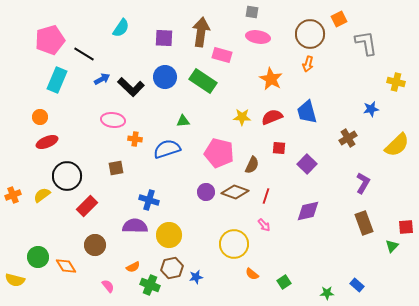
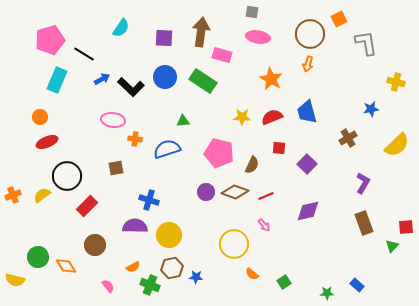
red line at (266, 196): rotated 49 degrees clockwise
blue star at (196, 277): rotated 16 degrees clockwise
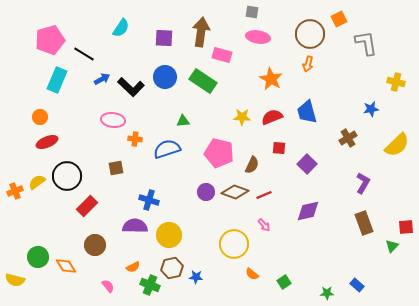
orange cross at (13, 195): moved 2 px right, 4 px up
yellow semicircle at (42, 195): moved 5 px left, 13 px up
red line at (266, 196): moved 2 px left, 1 px up
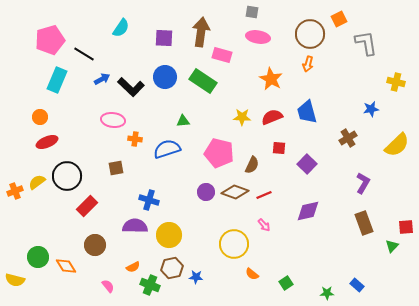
green square at (284, 282): moved 2 px right, 1 px down
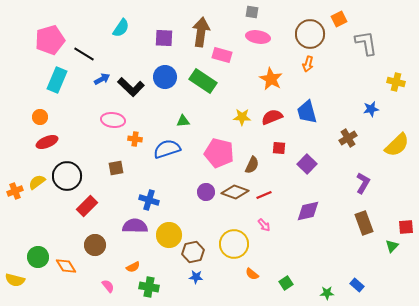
brown hexagon at (172, 268): moved 21 px right, 16 px up
green cross at (150, 285): moved 1 px left, 2 px down; rotated 12 degrees counterclockwise
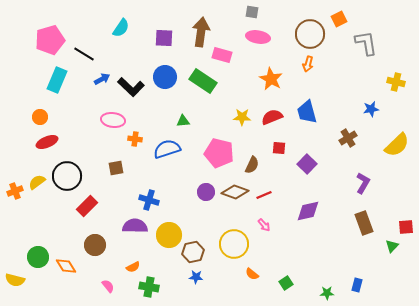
blue rectangle at (357, 285): rotated 64 degrees clockwise
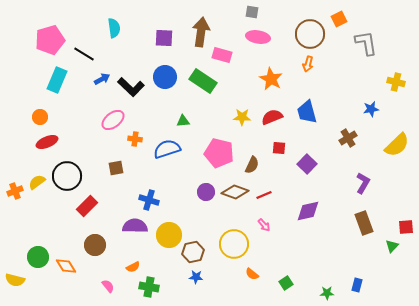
cyan semicircle at (121, 28): moved 7 px left; rotated 42 degrees counterclockwise
pink ellipse at (113, 120): rotated 45 degrees counterclockwise
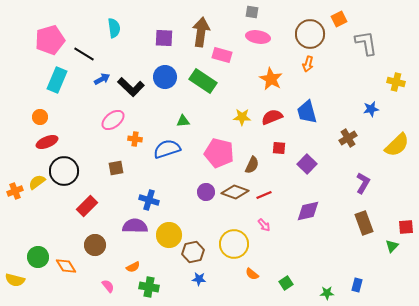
black circle at (67, 176): moved 3 px left, 5 px up
blue star at (196, 277): moved 3 px right, 2 px down
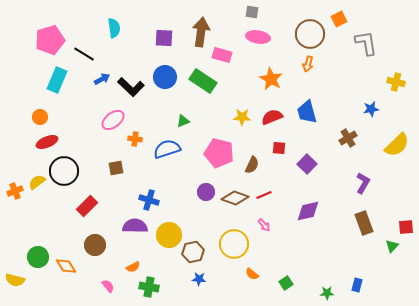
green triangle at (183, 121): rotated 16 degrees counterclockwise
brown diamond at (235, 192): moved 6 px down
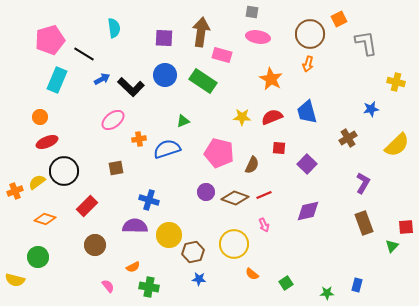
blue circle at (165, 77): moved 2 px up
orange cross at (135, 139): moved 4 px right; rotated 16 degrees counterclockwise
pink arrow at (264, 225): rotated 16 degrees clockwise
orange diamond at (66, 266): moved 21 px left, 47 px up; rotated 40 degrees counterclockwise
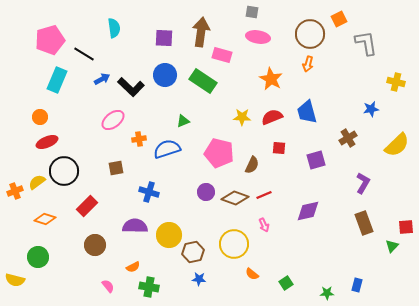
purple square at (307, 164): moved 9 px right, 4 px up; rotated 30 degrees clockwise
blue cross at (149, 200): moved 8 px up
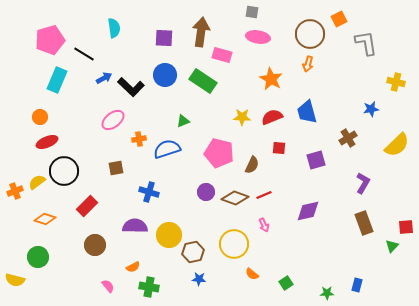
blue arrow at (102, 79): moved 2 px right, 1 px up
